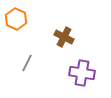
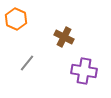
gray line: rotated 12 degrees clockwise
purple cross: moved 2 px right, 2 px up
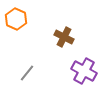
gray line: moved 10 px down
purple cross: rotated 20 degrees clockwise
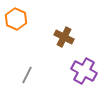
gray line: moved 2 px down; rotated 12 degrees counterclockwise
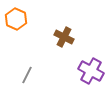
purple cross: moved 7 px right
